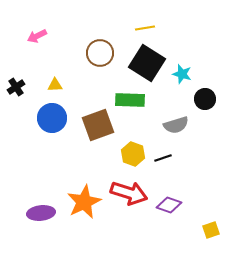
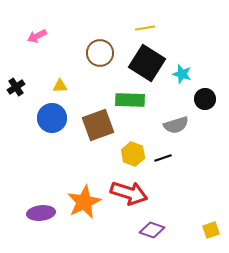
yellow triangle: moved 5 px right, 1 px down
purple diamond: moved 17 px left, 25 px down
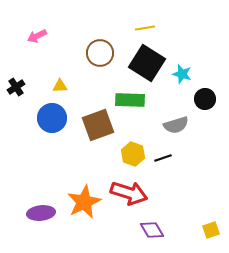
purple diamond: rotated 40 degrees clockwise
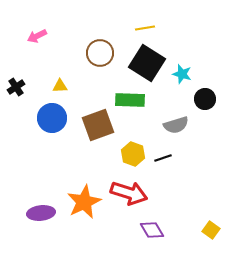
yellow square: rotated 36 degrees counterclockwise
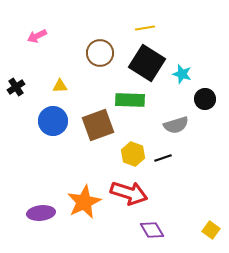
blue circle: moved 1 px right, 3 px down
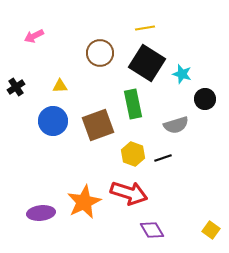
pink arrow: moved 3 px left
green rectangle: moved 3 px right, 4 px down; rotated 76 degrees clockwise
